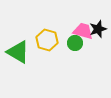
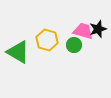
green circle: moved 1 px left, 2 px down
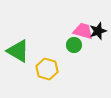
black star: moved 2 px down
yellow hexagon: moved 29 px down
green triangle: moved 1 px up
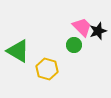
pink trapezoid: moved 1 px left, 4 px up; rotated 30 degrees clockwise
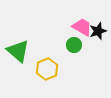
pink trapezoid: rotated 15 degrees counterclockwise
green triangle: rotated 10 degrees clockwise
yellow hexagon: rotated 20 degrees clockwise
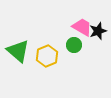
yellow hexagon: moved 13 px up
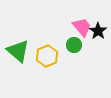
pink trapezoid: rotated 20 degrees clockwise
black star: rotated 18 degrees counterclockwise
